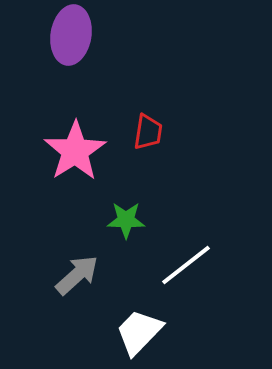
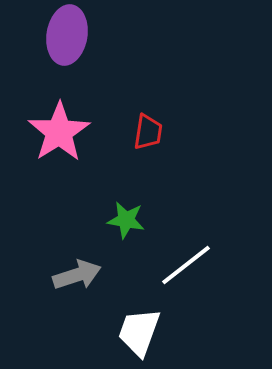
purple ellipse: moved 4 px left
pink star: moved 16 px left, 19 px up
green star: rotated 9 degrees clockwise
gray arrow: rotated 24 degrees clockwise
white trapezoid: rotated 24 degrees counterclockwise
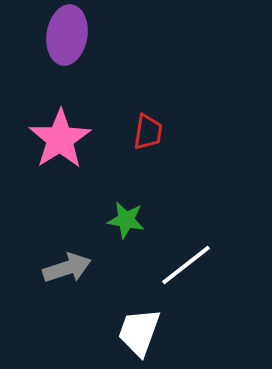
pink star: moved 1 px right, 7 px down
gray arrow: moved 10 px left, 7 px up
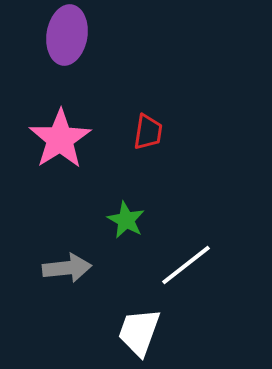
green star: rotated 18 degrees clockwise
gray arrow: rotated 12 degrees clockwise
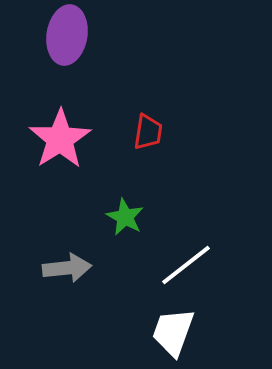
green star: moved 1 px left, 3 px up
white trapezoid: moved 34 px right
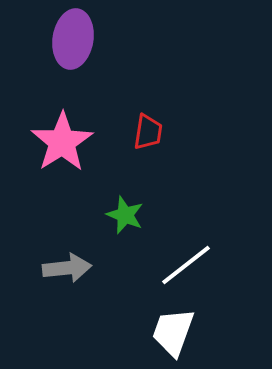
purple ellipse: moved 6 px right, 4 px down
pink star: moved 2 px right, 3 px down
green star: moved 2 px up; rotated 6 degrees counterclockwise
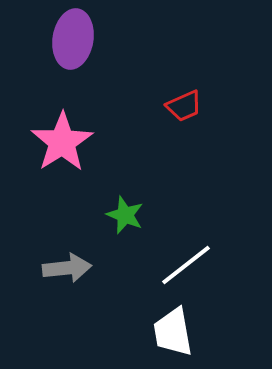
red trapezoid: moved 36 px right, 26 px up; rotated 57 degrees clockwise
white trapezoid: rotated 30 degrees counterclockwise
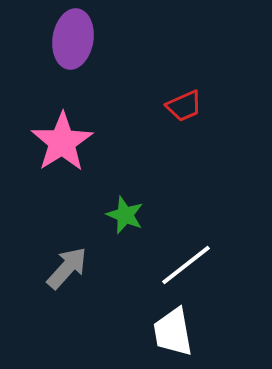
gray arrow: rotated 42 degrees counterclockwise
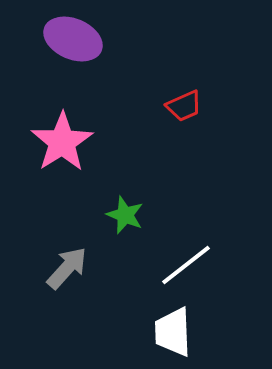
purple ellipse: rotated 76 degrees counterclockwise
white trapezoid: rotated 8 degrees clockwise
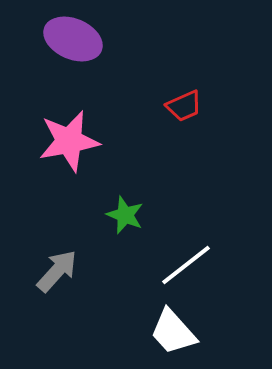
pink star: moved 7 px right, 1 px up; rotated 22 degrees clockwise
gray arrow: moved 10 px left, 3 px down
white trapezoid: rotated 40 degrees counterclockwise
